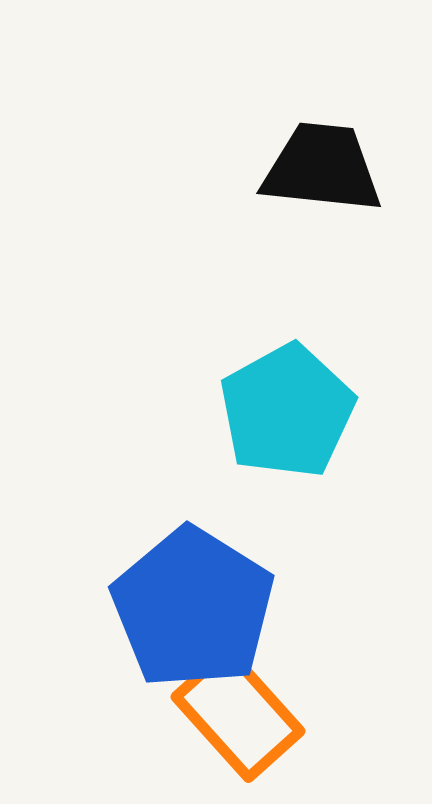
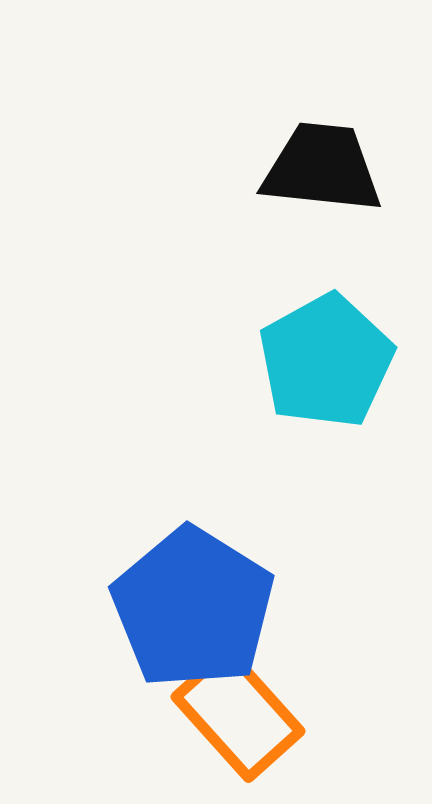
cyan pentagon: moved 39 px right, 50 px up
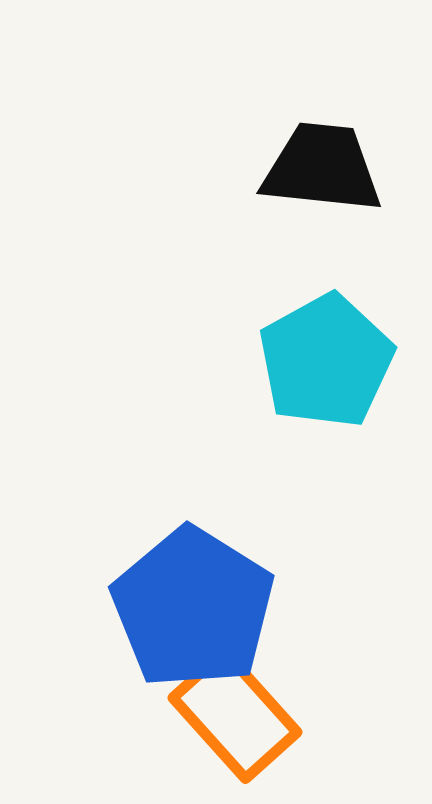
orange rectangle: moved 3 px left, 1 px down
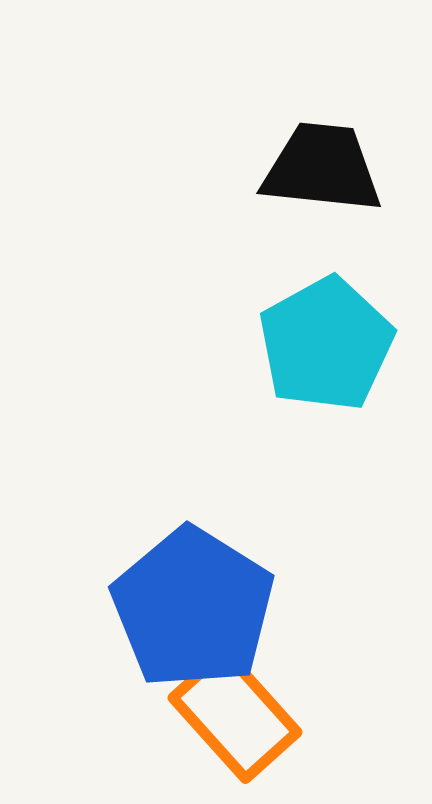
cyan pentagon: moved 17 px up
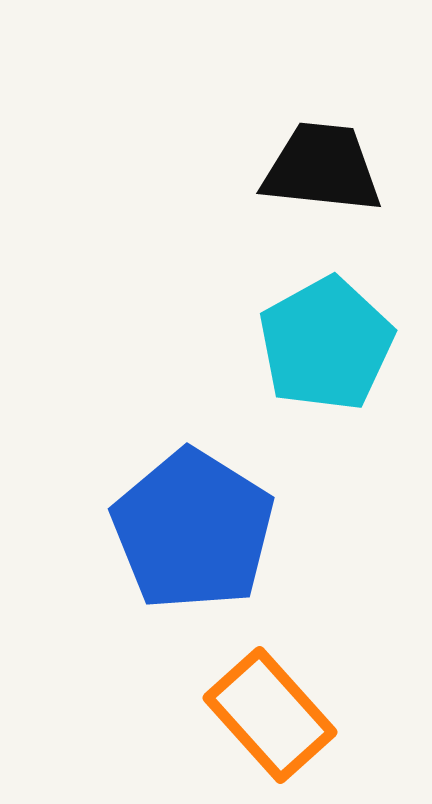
blue pentagon: moved 78 px up
orange rectangle: moved 35 px right
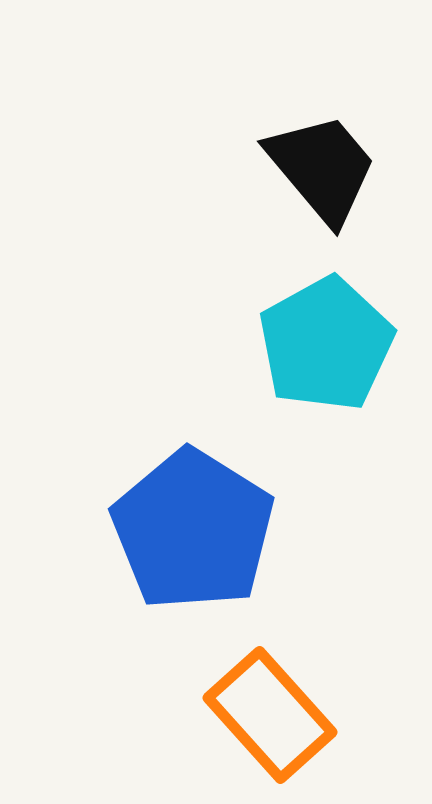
black trapezoid: rotated 44 degrees clockwise
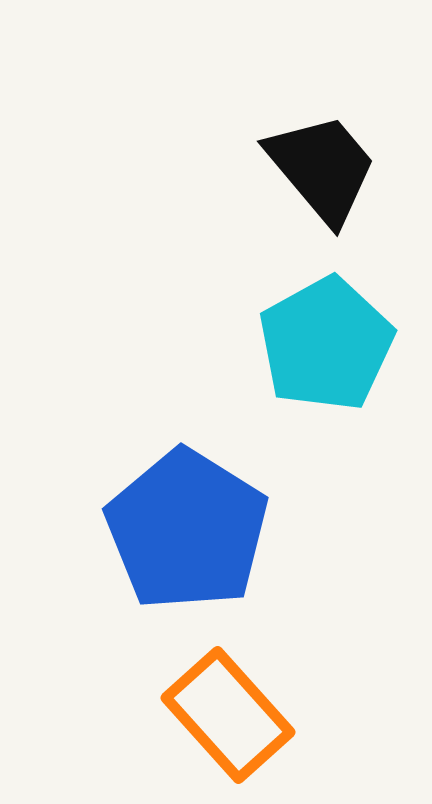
blue pentagon: moved 6 px left
orange rectangle: moved 42 px left
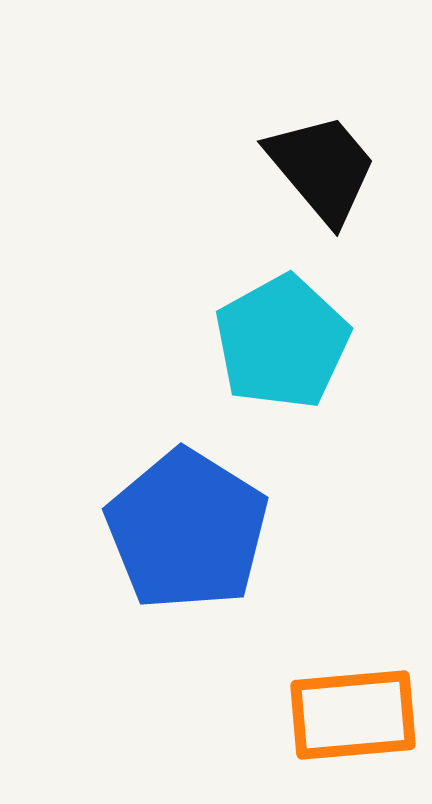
cyan pentagon: moved 44 px left, 2 px up
orange rectangle: moved 125 px right; rotated 53 degrees counterclockwise
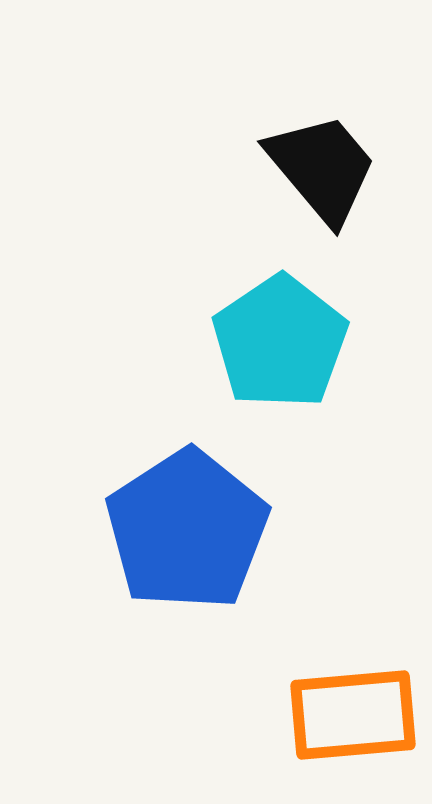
cyan pentagon: moved 2 px left; rotated 5 degrees counterclockwise
blue pentagon: rotated 7 degrees clockwise
